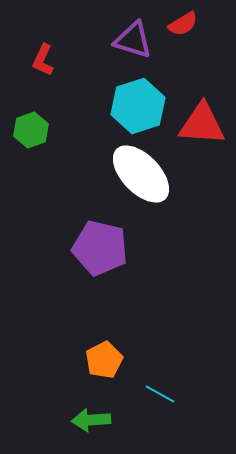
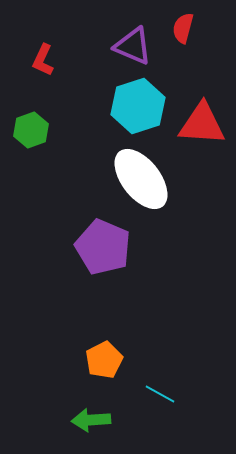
red semicircle: moved 4 px down; rotated 136 degrees clockwise
purple triangle: moved 6 px down; rotated 6 degrees clockwise
white ellipse: moved 5 px down; rotated 6 degrees clockwise
purple pentagon: moved 3 px right, 1 px up; rotated 10 degrees clockwise
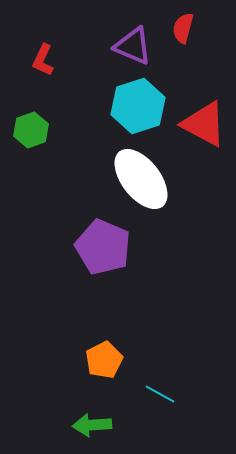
red triangle: moved 2 px right; rotated 24 degrees clockwise
green arrow: moved 1 px right, 5 px down
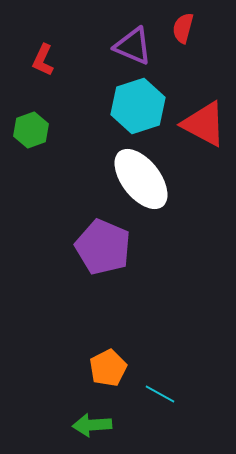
orange pentagon: moved 4 px right, 8 px down
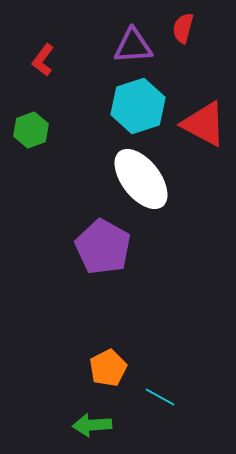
purple triangle: rotated 27 degrees counterclockwise
red L-shape: rotated 12 degrees clockwise
purple pentagon: rotated 6 degrees clockwise
cyan line: moved 3 px down
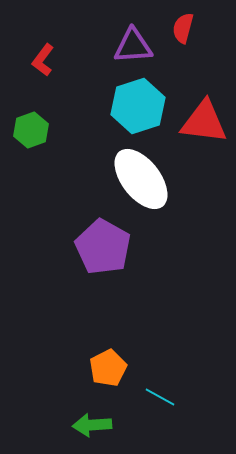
red triangle: moved 2 px up; rotated 21 degrees counterclockwise
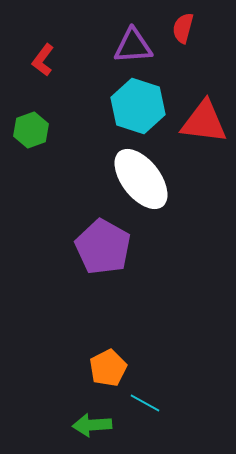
cyan hexagon: rotated 24 degrees counterclockwise
cyan line: moved 15 px left, 6 px down
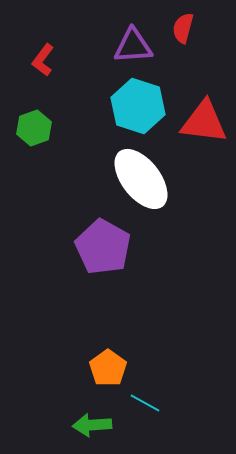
green hexagon: moved 3 px right, 2 px up
orange pentagon: rotated 9 degrees counterclockwise
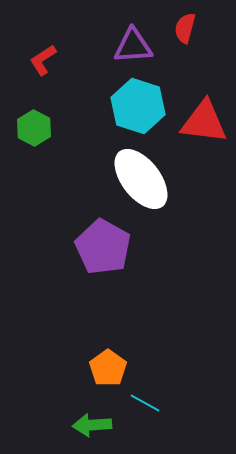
red semicircle: moved 2 px right
red L-shape: rotated 20 degrees clockwise
green hexagon: rotated 12 degrees counterclockwise
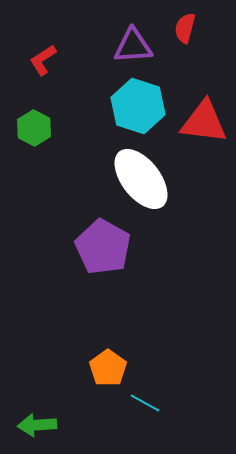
green arrow: moved 55 px left
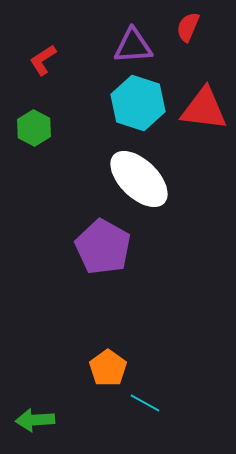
red semicircle: moved 3 px right, 1 px up; rotated 8 degrees clockwise
cyan hexagon: moved 3 px up
red triangle: moved 13 px up
white ellipse: moved 2 px left; rotated 8 degrees counterclockwise
green arrow: moved 2 px left, 5 px up
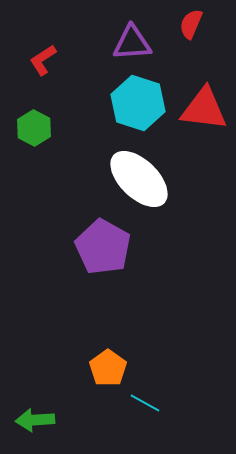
red semicircle: moved 3 px right, 3 px up
purple triangle: moved 1 px left, 3 px up
